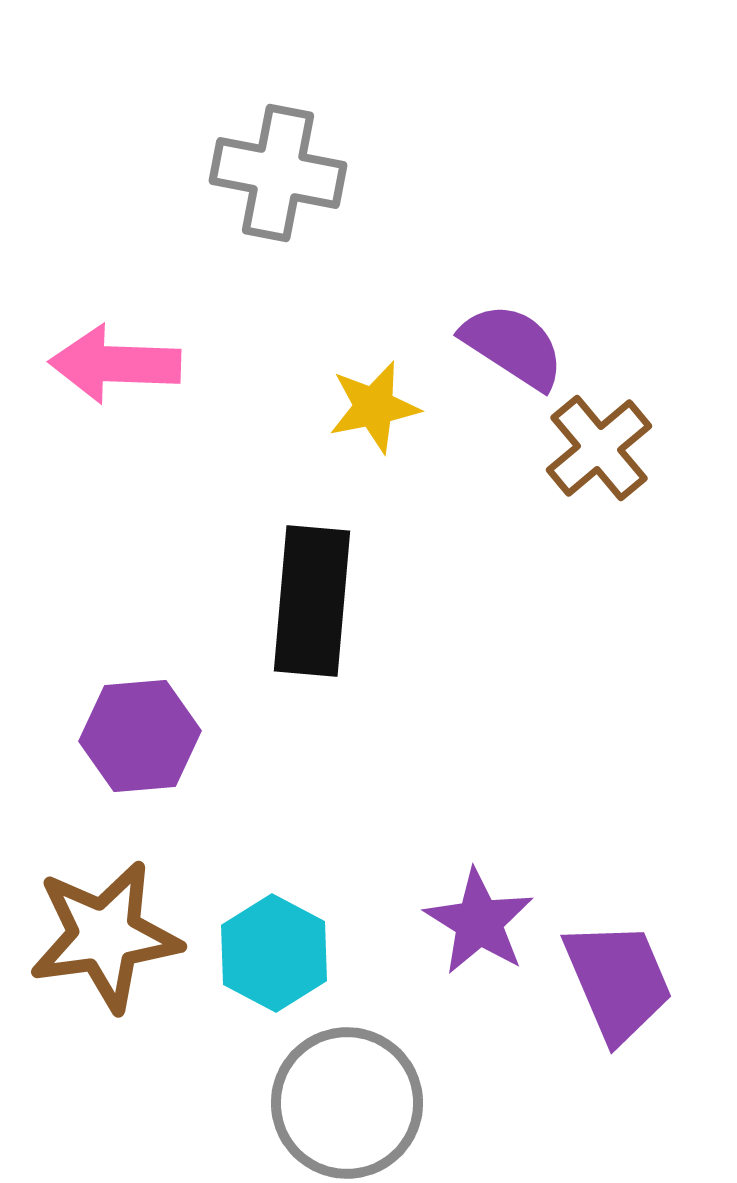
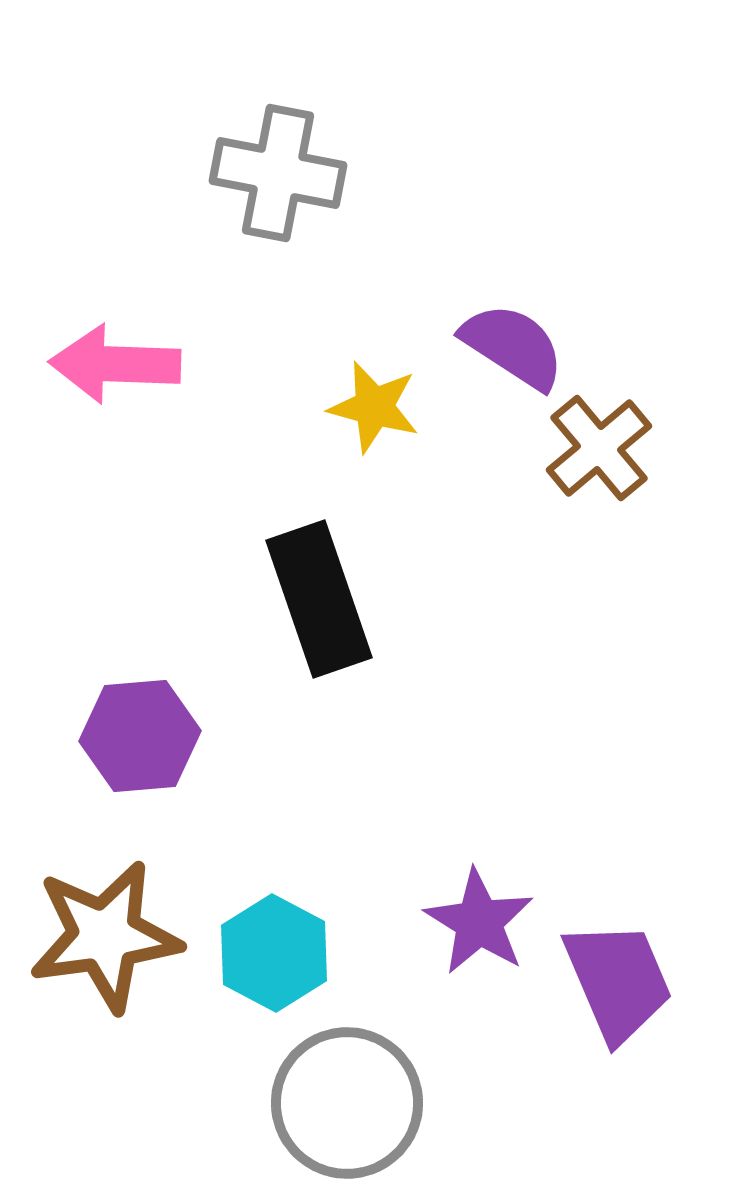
yellow star: rotated 26 degrees clockwise
black rectangle: moved 7 px right, 2 px up; rotated 24 degrees counterclockwise
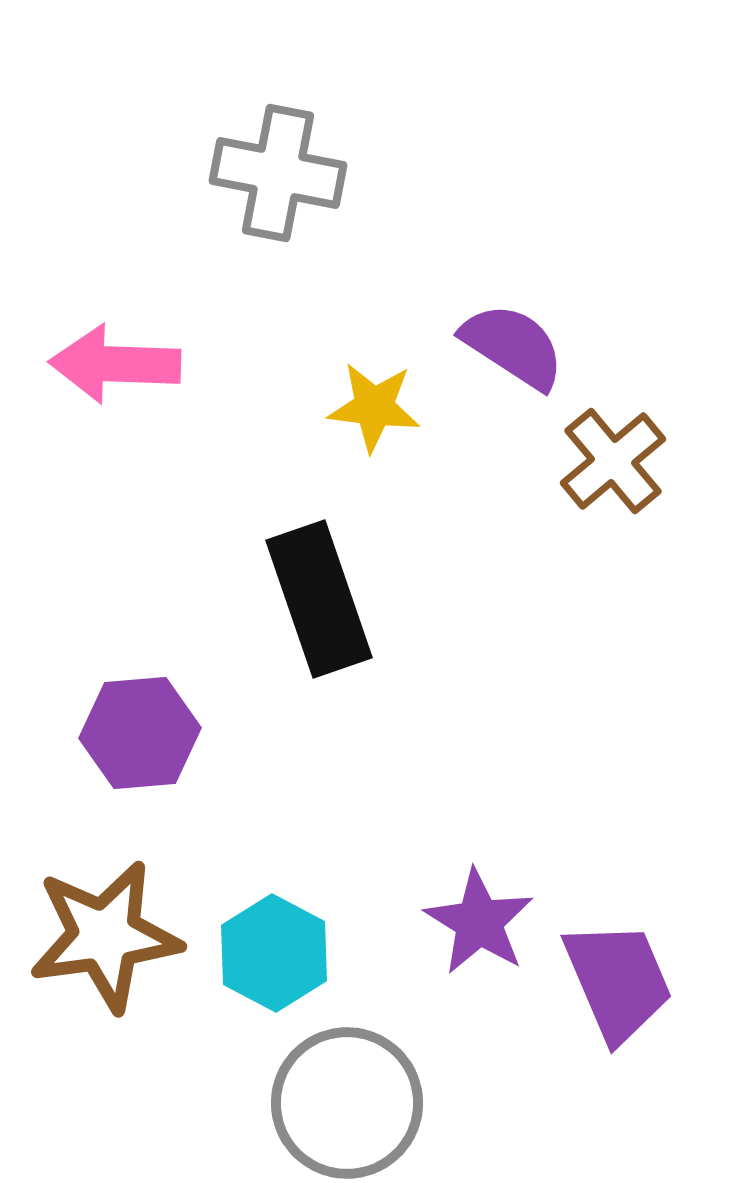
yellow star: rotated 8 degrees counterclockwise
brown cross: moved 14 px right, 13 px down
purple hexagon: moved 3 px up
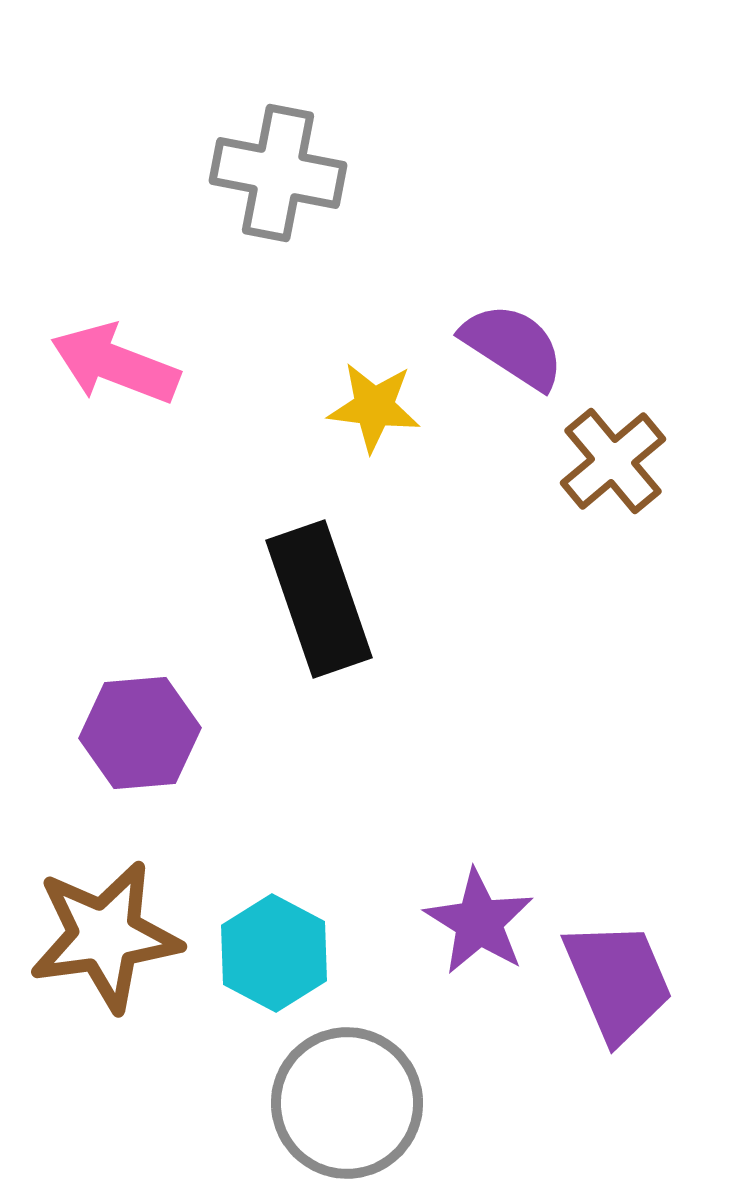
pink arrow: rotated 19 degrees clockwise
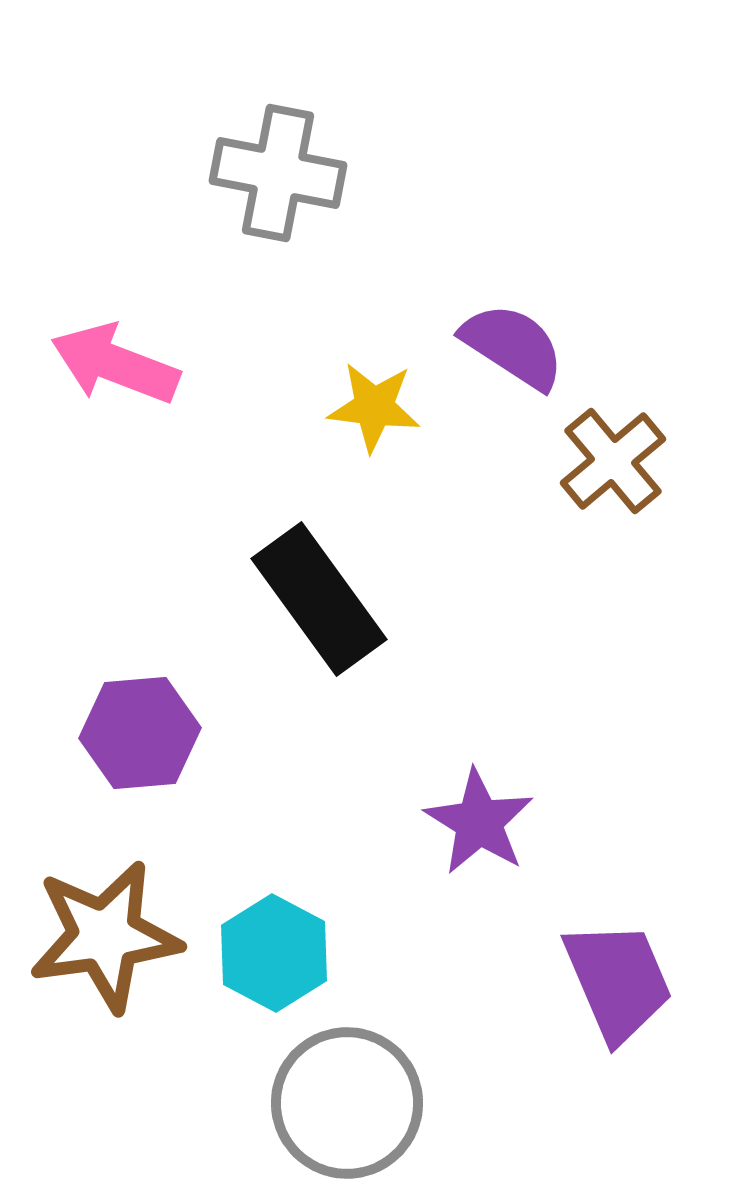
black rectangle: rotated 17 degrees counterclockwise
purple star: moved 100 px up
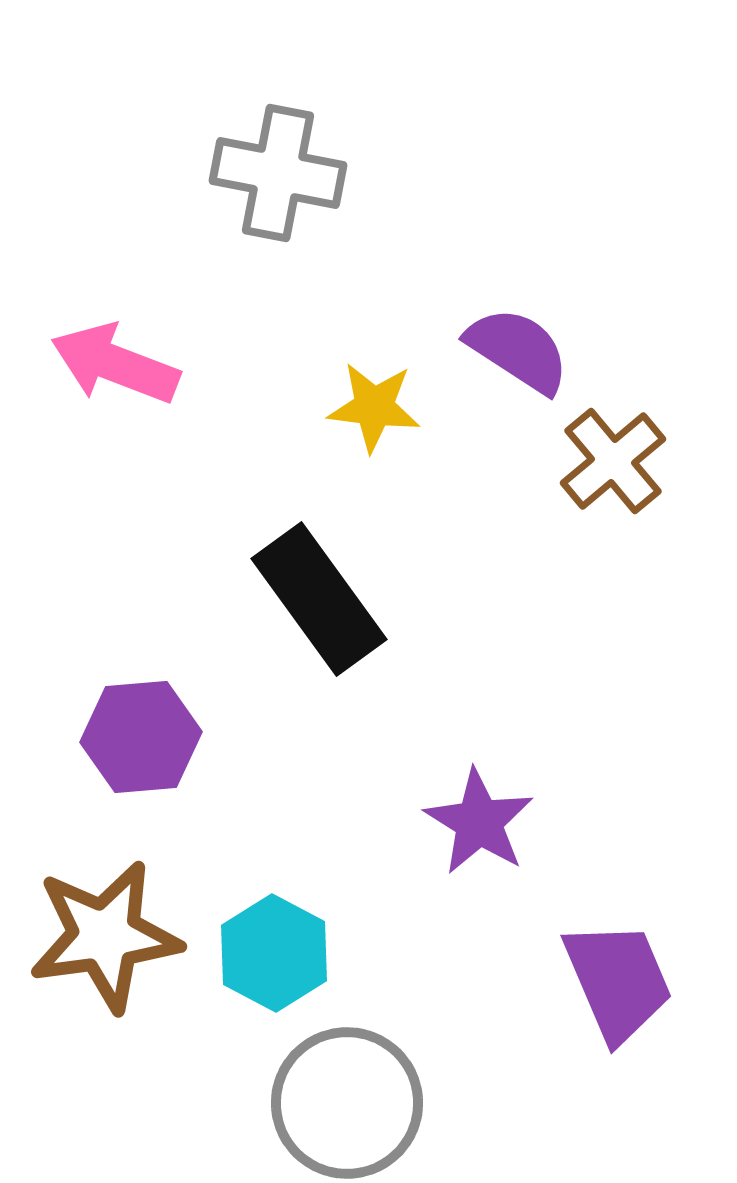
purple semicircle: moved 5 px right, 4 px down
purple hexagon: moved 1 px right, 4 px down
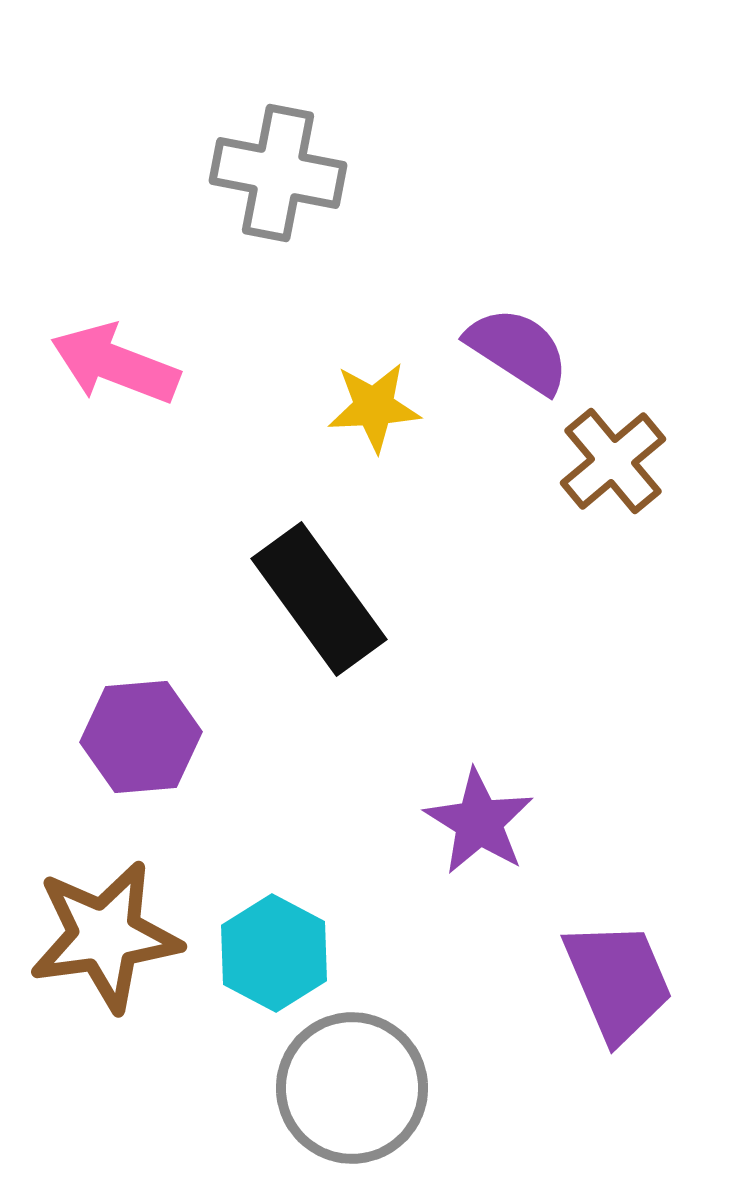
yellow star: rotated 10 degrees counterclockwise
gray circle: moved 5 px right, 15 px up
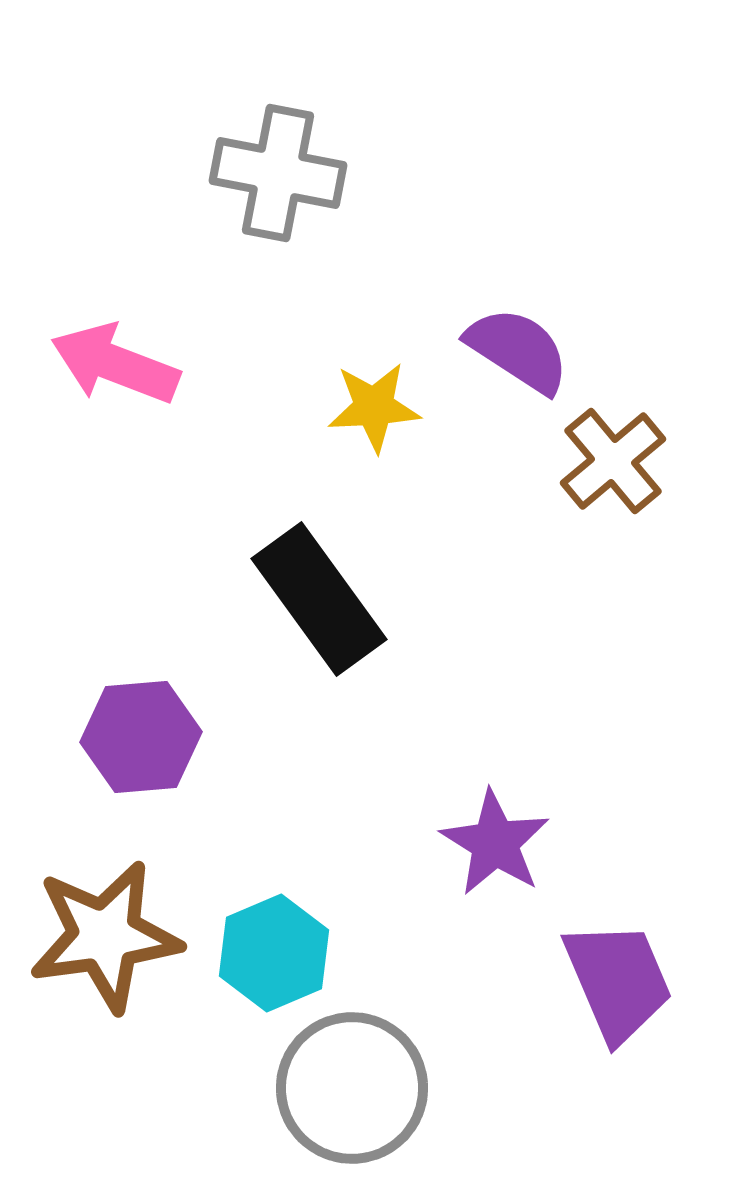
purple star: moved 16 px right, 21 px down
cyan hexagon: rotated 9 degrees clockwise
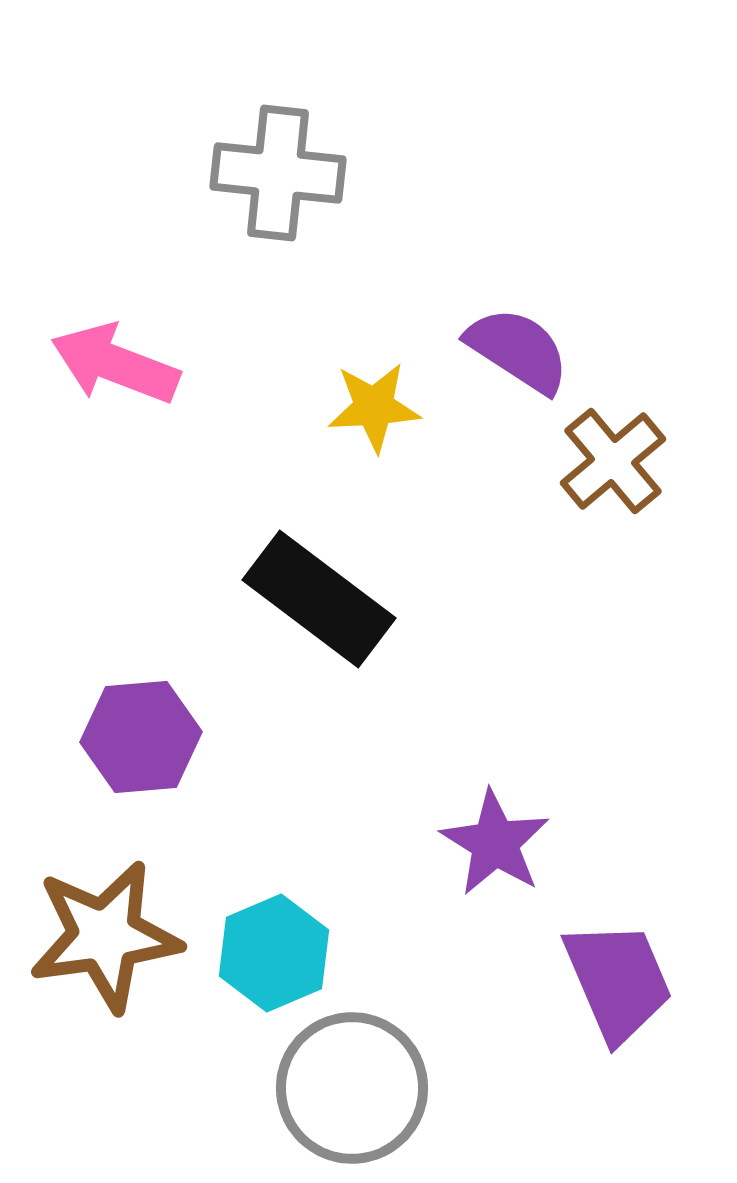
gray cross: rotated 5 degrees counterclockwise
black rectangle: rotated 17 degrees counterclockwise
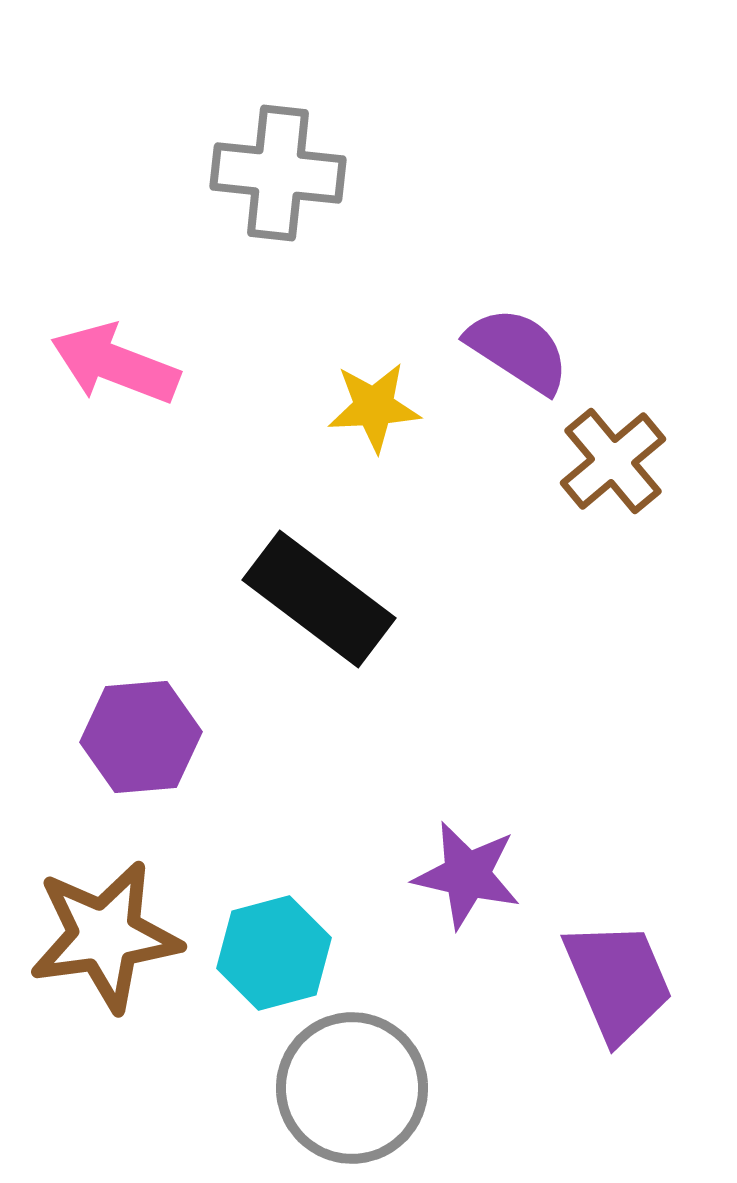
purple star: moved 28 px left, 32 px down; rotated 19 degrees counterclockwise
cyan hexagon: rotated 8 degrees clockwise
